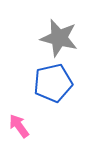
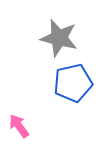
blue pentagon: moved 20 px right
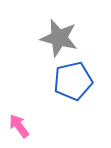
blue pentagon: moved 2 px up
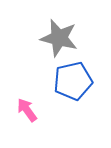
pink arrow: moved 8 px right, 16 px up
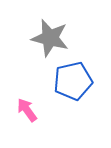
gray star: moved 9 px left
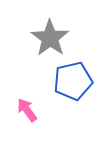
gray star: rotated 21 degrees clockwise
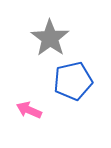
pink arrow: moved 2 px right; rotated 30 degrees counterclockwise
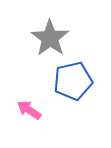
pink arrow: rotated 10 degrees clockwise
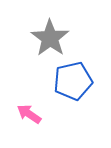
pink arrow: moved 4 px down
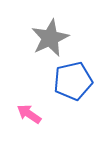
gray star: rotated 12 degrees clockwise
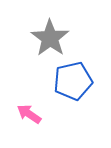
gray star: rotated 12 degrees counterclockwise
